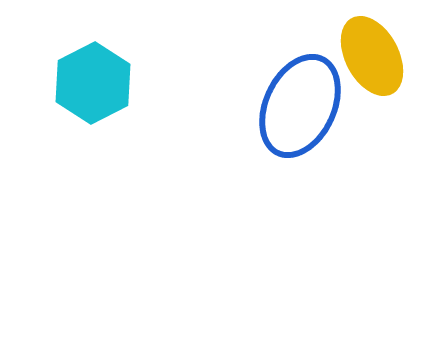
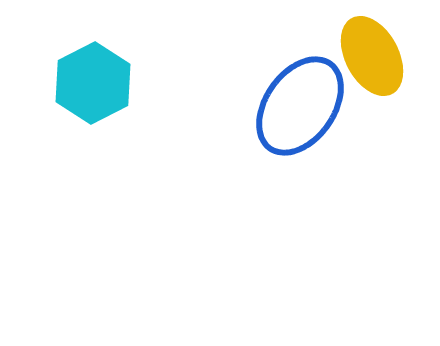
blue ellipse: rotated 10 degrees clockwise
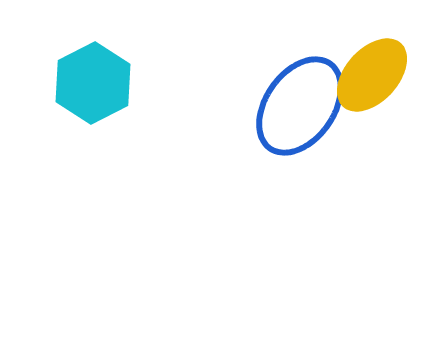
yellow ellipse: moved 19 px down; rotated 70 degrees clockwise
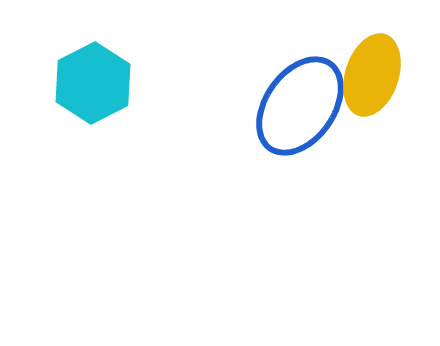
yellow ellipse: rotated 24 degrees counterclockwise
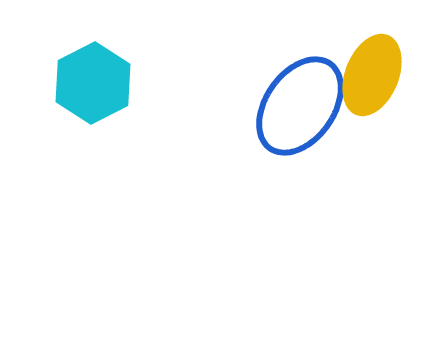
yellow ellipse: rotated 4 degrees clockwise
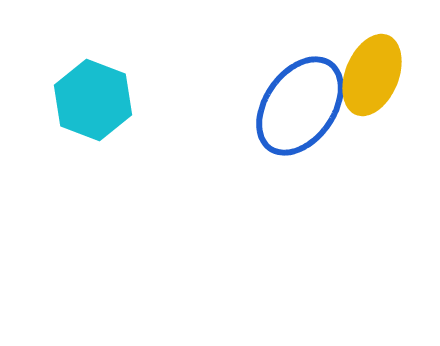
cyan hexagon: moved 17 px down; rotated 12 degrees counterclockwise
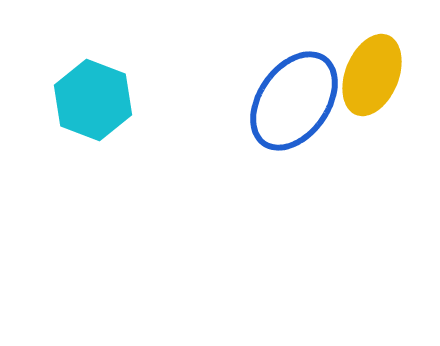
blue ellipse: moved 6 px left, 5 px up
